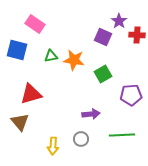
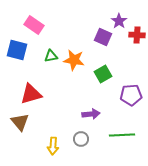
pink rectangle: moved 1 px left, 1 px down
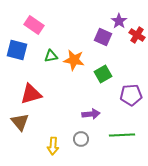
red cross: rotated 28 degrees clockwise
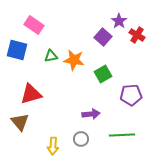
purple square: rotated 18 degrees clockwise
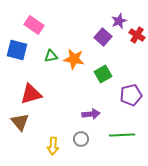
purple star: rotated 14 degrees clockwise
orange star: moved 1 px up
purple pentagon: rotated 10 degrees counterclockwise
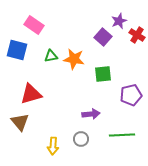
green square: rotated 24 degrees clockwise
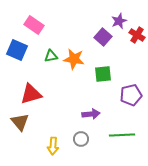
blue square: rotated 10 degrees clockwise
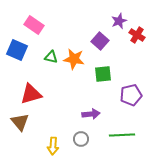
purple square: moved 3 px left, 4 px down
green triangle: moved 1 px down; rotated 24 degrees clockwise
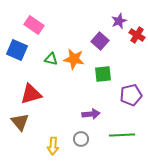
green triangle: moved 2 px down
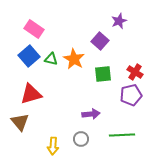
pink rectangle: moved 4 px down
red cross: moved 2 px left, 37 px down
blue square: moved 12 px right, 6 px down; rotated 25 degrees clockwise
orange star: rotated 20 degrees clockwise
